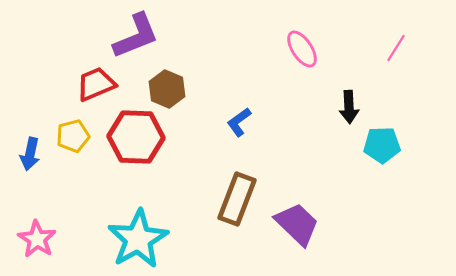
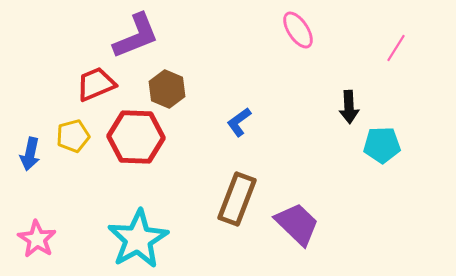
pink ellipse: moved 4 px left, 19 px up
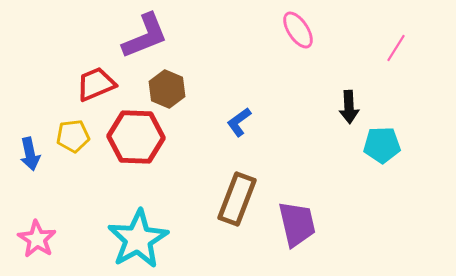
purple L-shape: moved 9 px right
yellow pentagon: rotated 8 degrees clockwise
blue arrow: rotated 24 degrees counterclockwise
purple trapezoid: rotated 33 degrees clockwise
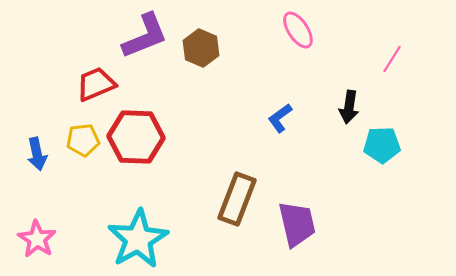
pink line: moved 4 px left, 11 px down
brown hexagon: moved 34 px right, 41 px up
black arrow: rotated 12 degrees clockwise
blue L-shape: moved 41 px right, 4 px up
yellow pentagon: moved 10 px right, 4 px down
blue arrow: moved 7 px right
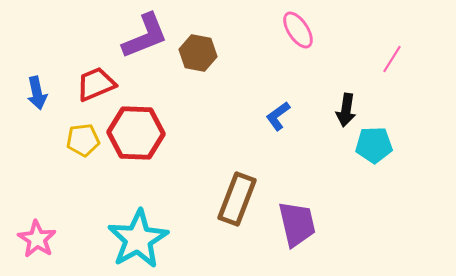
brown hexagon: moved 3 px left, 5 px down; rotated 12 degrees counterclockwise
black arrow: moved 3 px left, 3 px down
blue L-shape: moved 2 px left, 2 px up
red hexagon: moved 4 px up
cyan pentagon: moved 8 px left
blue arrow: moved 61 px up
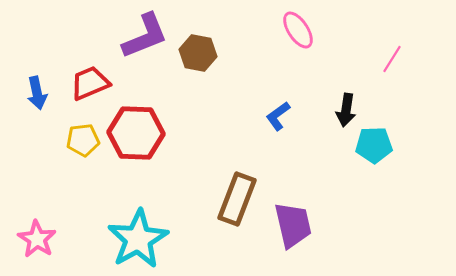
red trapezoid: moved 6 px left, 1 px up
purple trapezoid: moved 4 px left, 1 px down
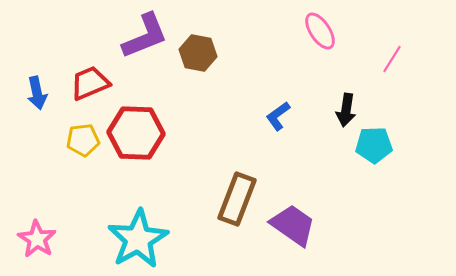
pink ellipse: moved 22 px right, 1 px down
purple trapezoid: rotated 42 degrees counterclockwise
